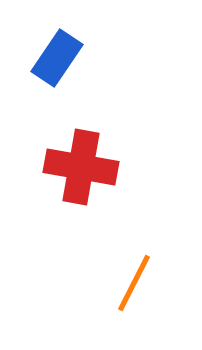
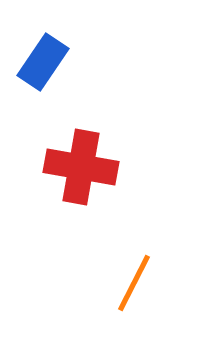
blue rectangle: moved 14 px left, 4 px down
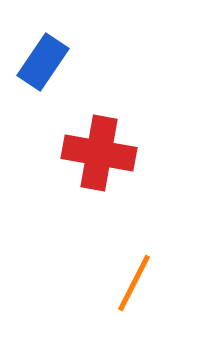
red cross: moved 18 px right, 14 px up
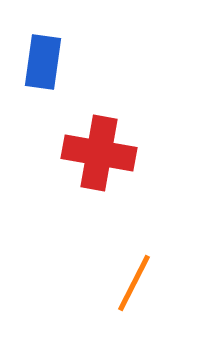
blue rectangle: rotated 26 degrees counterclockwise
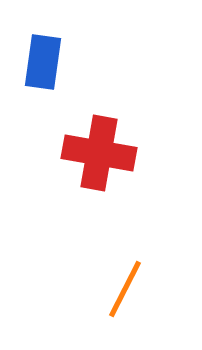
orange line: moved 9 px left, 6 px down
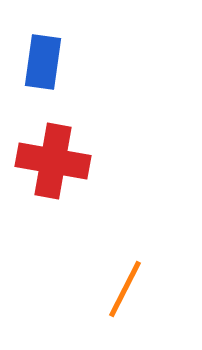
red cross: moved 46 px left, 8 px down
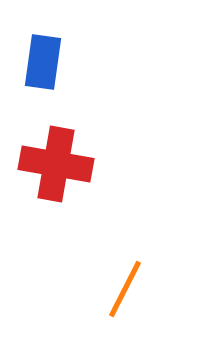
red cross: moved 3 px right, 3 px down
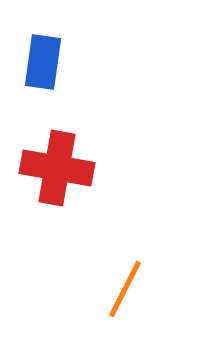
red cross: moved 1 px right, 4 px down
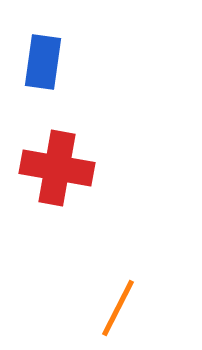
orange line: moved 7 px left, 19 px down
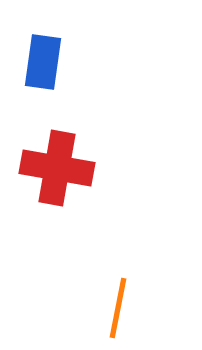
orange line: rotated 16 degrees counterclockwise
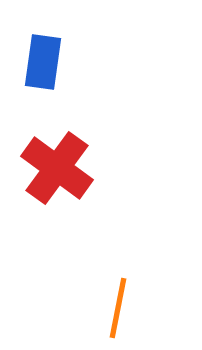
red cross: rotated 26 degrees clockwise
